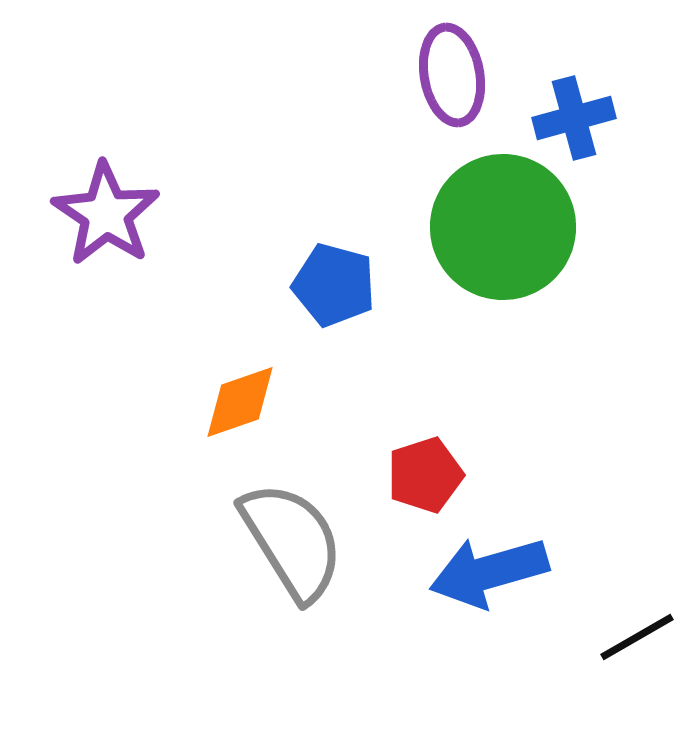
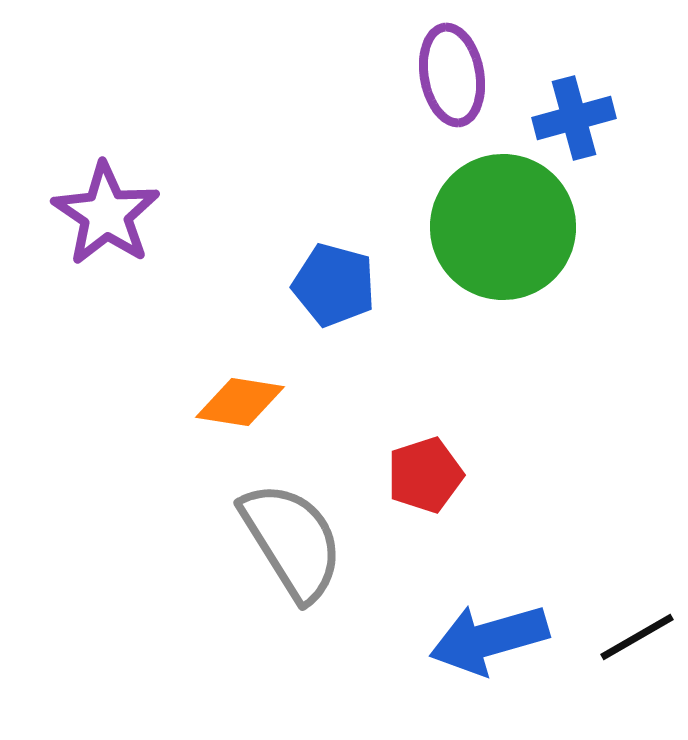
orange diamond: rotated 28 degrees clockwise
blue arrow: moved 67 px down
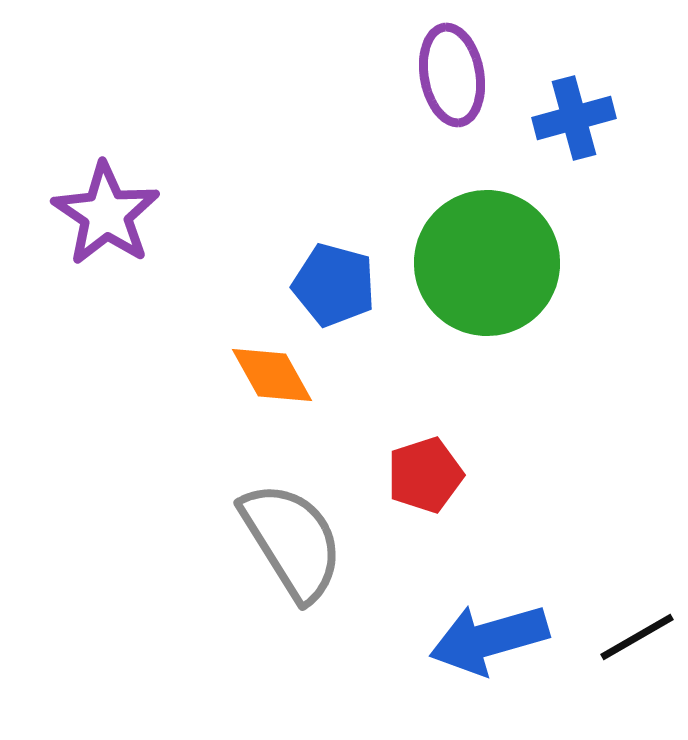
green circle: moved 16 px left, 36 px down
orange diamond: moved 32 px right, 27 px up; rotated 52 degrees clockwise
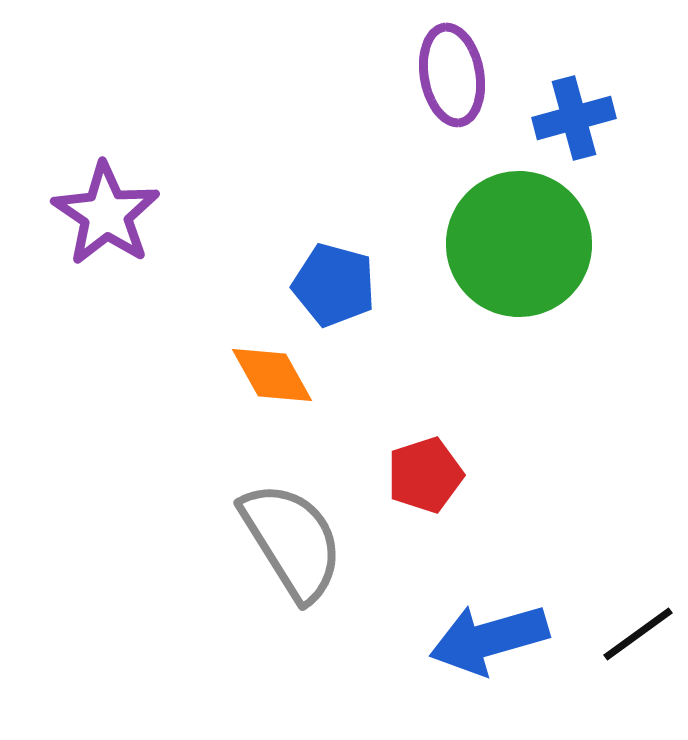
green circle: moved 32 px right, 19 px up
black line: moved 1 px right, 3 px up; rotated 6 degrees counterclockwise
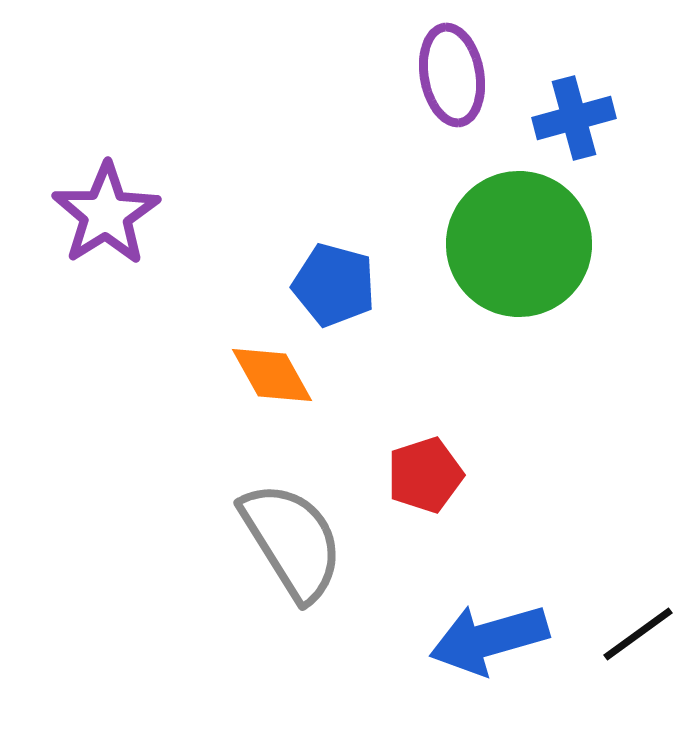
purple star: rotated 6 degrees clockwise
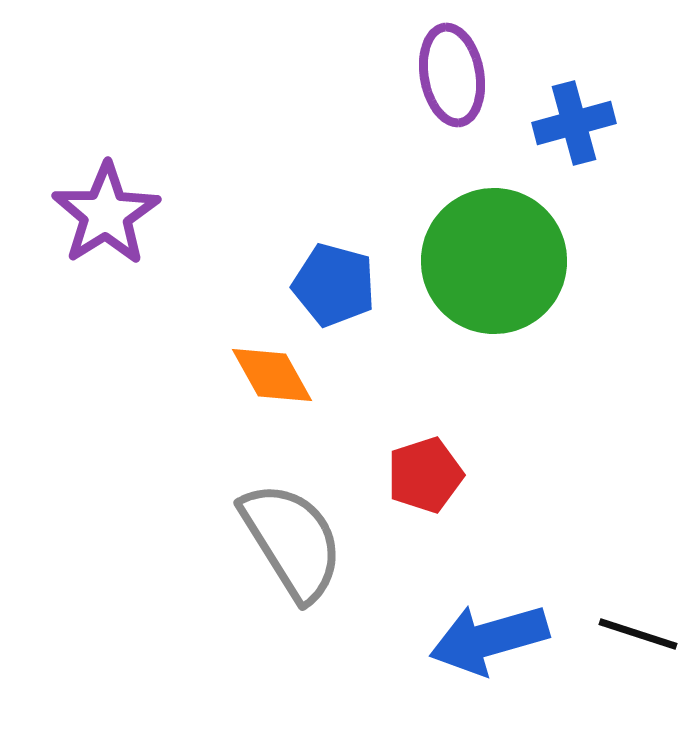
blue cross: moved 5 px down
green circle: moved 25 px left, 17 px down
black line: rotated 54 degrees clockwise
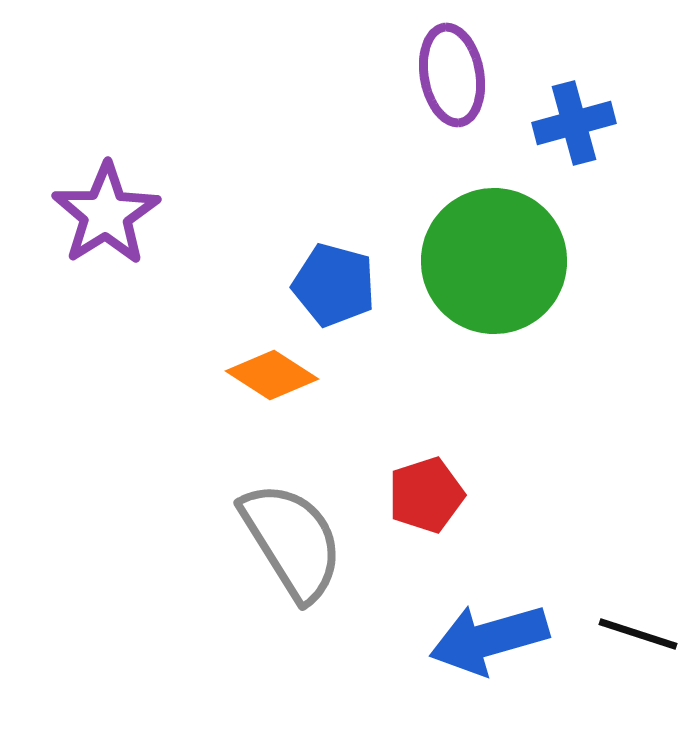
orange diamond: rotated 28 degrees counterclockwise
red pentagon: moved 1 px right, 20 px down
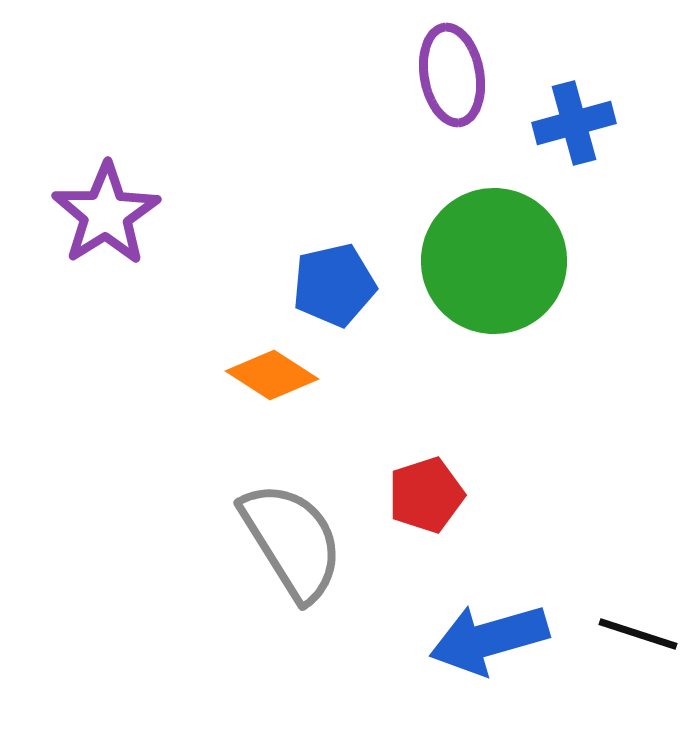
blue pentagon: rotated 28 degrees counterclockwise
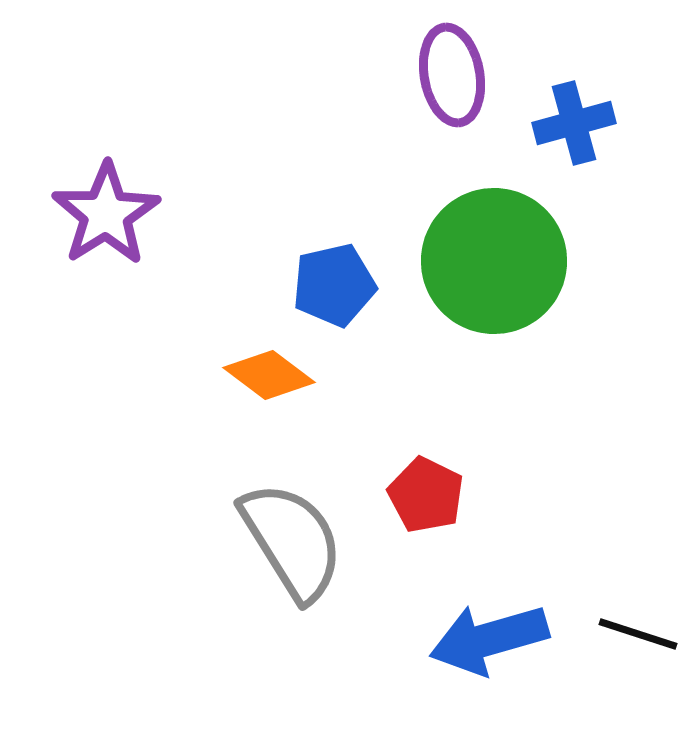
orange diamond: moved 3 px left; rotated 4 degrees clockwise
red pentagon: rotated 28 degrees counterclockwise
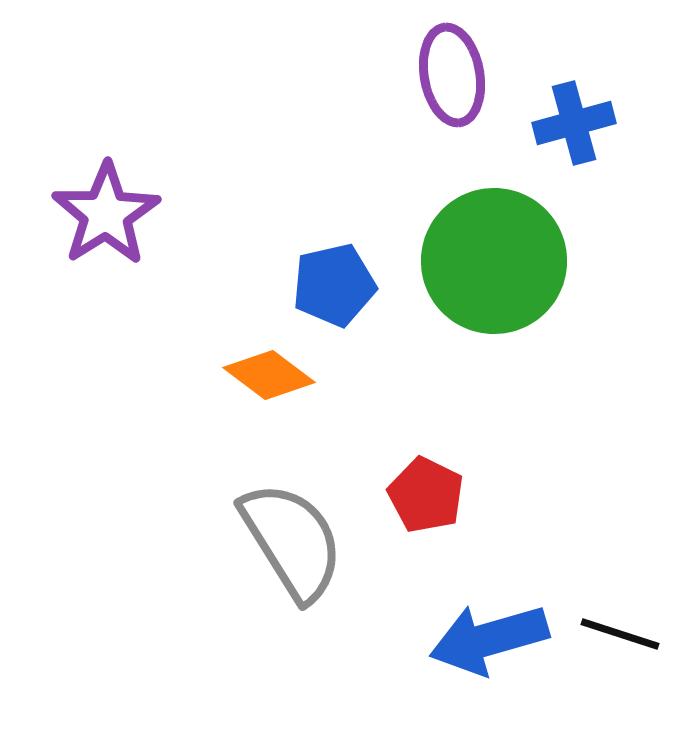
black line: moved 18 px left
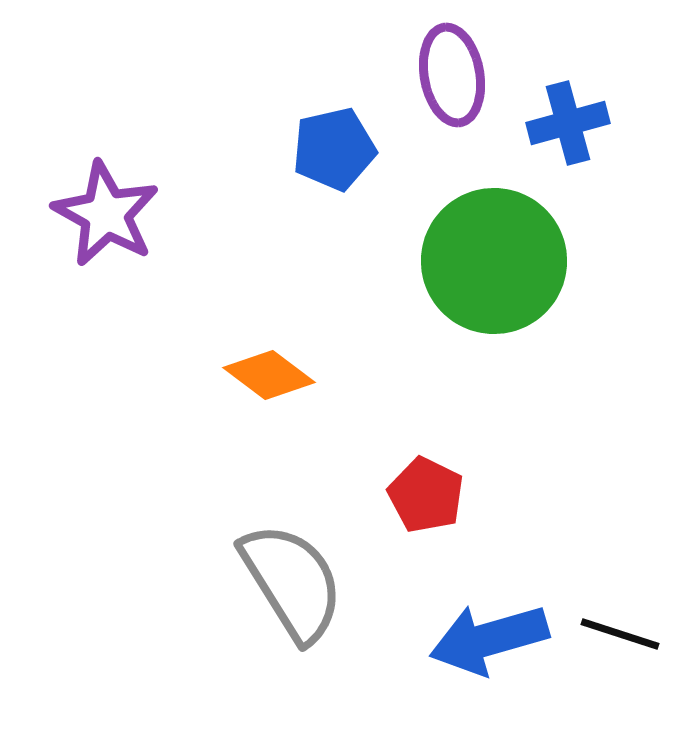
blue cross: moved 6 px left
purple star: rotated 11 degrees counterclockwise
blue pentagon: moved 136 px up
gray semicircle: moved 41 px down
